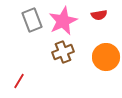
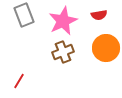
gray rectangle: moved 8 px left, 5 px up
orange circle: moved 9 px up
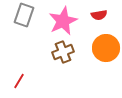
gray rectangle: rotated 40 degrees clockwise
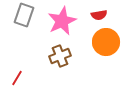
pink star: moved 1 px left
orange circle: moved 6 px up
brown cross: moved 3 px left, 4 px down
red line: moved 2 px left, 3 px up
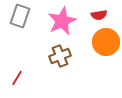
gray rectangle: moved 4 px left, 1 px down
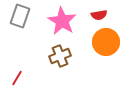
pink star: rotated 16 degrees counterclockwise
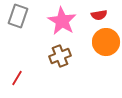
gray rectangle: moved 2 px left
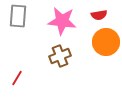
gray rectangle: rotated 15 degrees counterclockwise
pink star: rotated 24 degrees counterclockwise
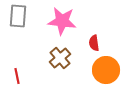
red semicircle: moved 5 px left, 28 px down; rotated 91 degrees clockwise
orange circle: moved 28 px down
brown cross: moved 2 px down; rotated 20 degrees counterclockwise
red line: moved 2 px up; rotated 42 degrees counterclockwise
